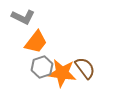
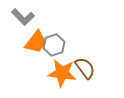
gray L-shape: rotated 20 degrees clockwise
gray hexagon: moved 12 px right, 22 px up
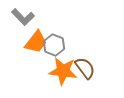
gray hexagon: rotated 20 degrees counterclockwise
orange star: moved 1 px right, 2 px up
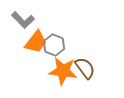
gray L-shape: moved 3 px down
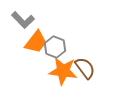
gray hexagon: moved 1 px right, 2 px down
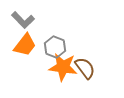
orange trapezoid: moved 11 px left, 3 px down
orange star: moved 4 px up
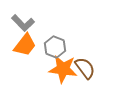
gray L-shape: moved 3 px down
orange star: moved 2 px down
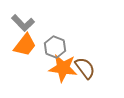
orange star: moved 1 px up
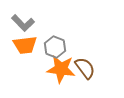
orange trapezoid: rotated 45 degrees clockwise
orange star: moved 2 px left, 1 px down
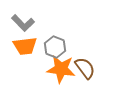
orange trapezoid: moved 1 px down
